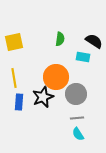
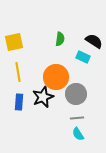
cyan rectangle: rotated 16 degrees clockwise
yellow line: moved 4 px right, 6 px up
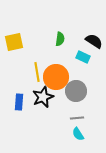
yellow line: moved 19 px right
gray circle: moved 3 px up
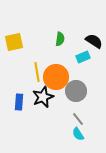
cyan rectangle: rotated 48 degrees counterclockwise
gray line: moved 1 px right, 1 px down; rotated 56 degrees clockwise
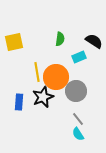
cyan rectangle: moved 4 px left
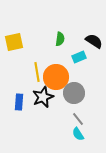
gray circle: moved 2 px left, 2 px down
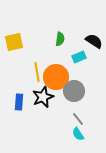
gray circle: moved 2 px up
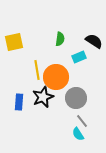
yellow line: moved 2 px up
gray circle: moved 2 px right, 7 px down
gray line: moved 4 px right, 2 px down
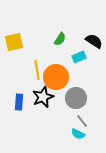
green semicircle: rotated 24 degrees clockwise
cyan semicircle: rotated 32 degrees counterclockwise
